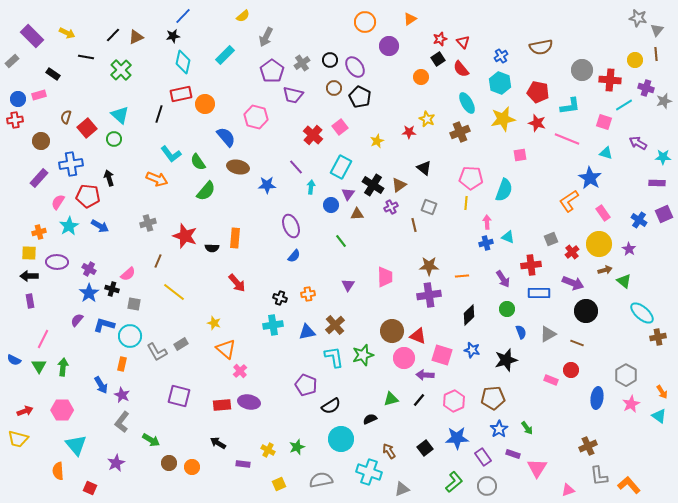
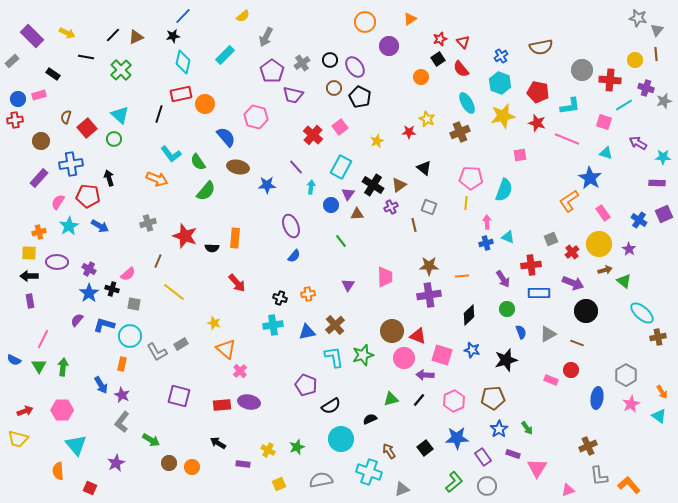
yellow star at (503, 119): moved 3 px up
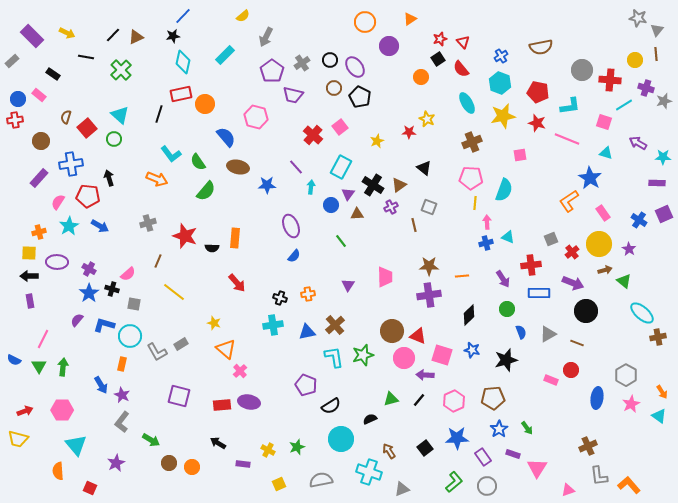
pink rectangle at (39, 95): rotated 56 degrees clockwise
brown cross at (460, 132): moved 12 px right, 10 px down
yellow line at (466, 203): moved 9 px right
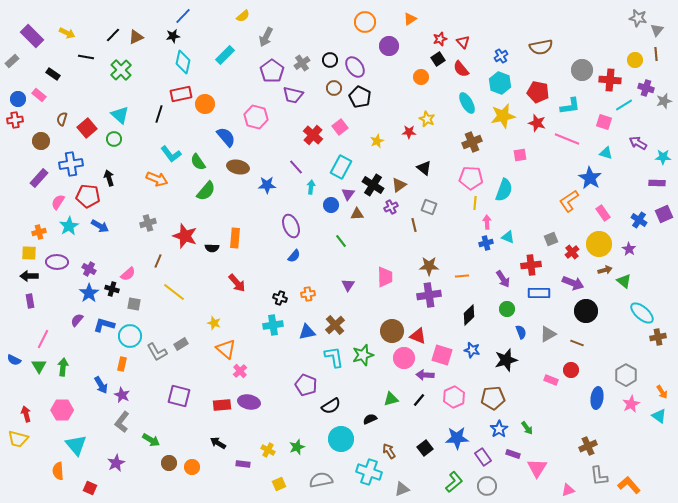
brown semicircle at (66, 117): moved 4 px left, 2 px down
pink hexagon at (454, 401): moved 4 px up
red arrow at (25, 411): moved 1 px right, 3 px down; rotated 84 degrees counterclockwise
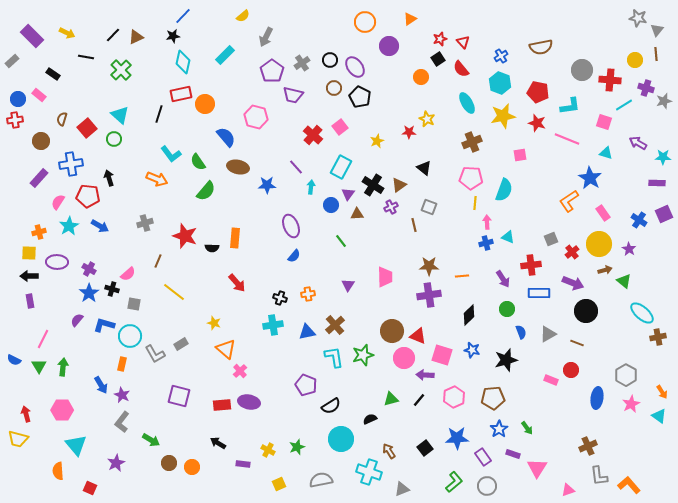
gray cross at (148, 223): moved 3 px left
gray L-shape at (157, 352): moved 2 px left, 2 px down
